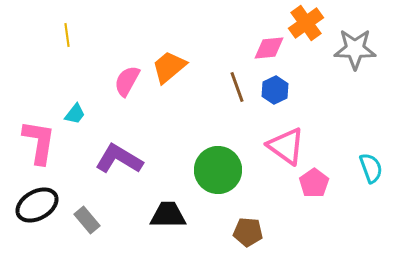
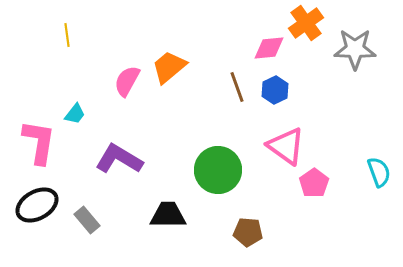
cyan semicircle: moved 8 px right, 4 px down
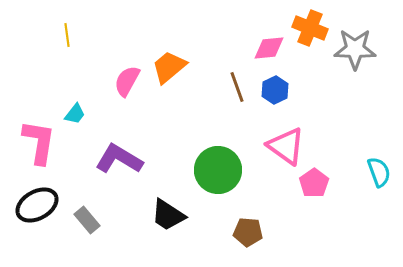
orange cross: moved 4 px right, 5 px down; rotated 32 degrees counterclockwise
black trapezoid: rotated 147 degrees counterclockwise
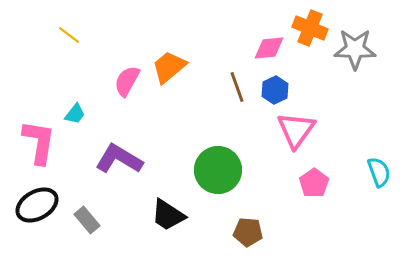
yellow line: moved 2 px right; rotated 45 degrees counterclockwise
pink triangle: moved 10 px right, 16 px up; rotated 30 degrees clockwise
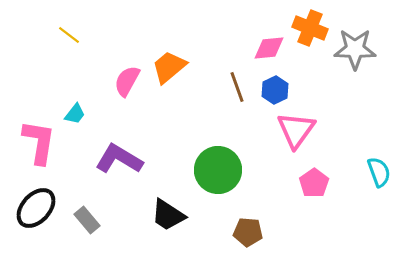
black ellipse: moved 1 px left, 3 px down; rotated 18 degrees counterclockwise
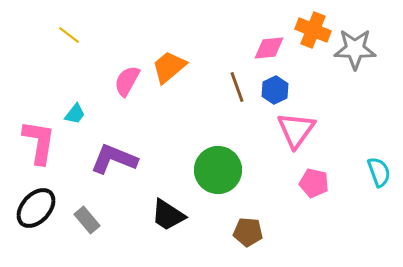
orange cross: moved 3 px right, 2 px down
purple L-shape: moved 5 px left; rotated 9 degrees counterclockwise
pink pentagon: rotated 24 degrees counterclockwise
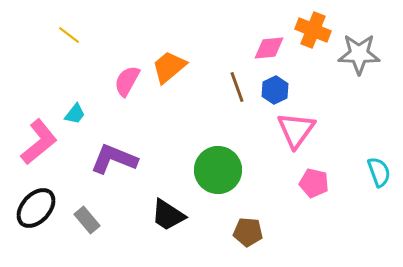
gray star: moved 4 px right, 5 px down
pink L-shape: rotated 42 degrees clockwise
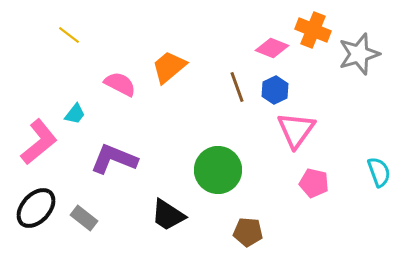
pink diamond: moved 3 px right; rotated 28 degrees clockwise
gray star: rotated 18 degrees counterclockwise
pink semicircle: moved 7 px left, 3 px down; rotated 88 degrees clockwise
gray rectangle: moved 3 px left, 2 px up; rotated 12 degrees counterclockwise
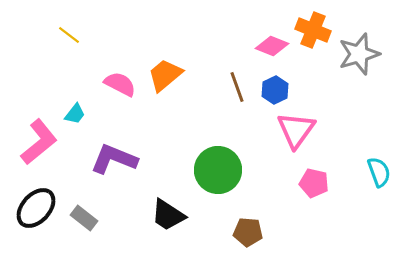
pink diamond: moved 2 px up
orange trapezoid: moved 4 px left, 8 px down
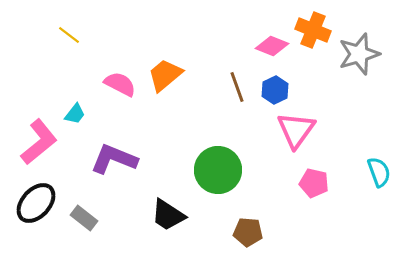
black ellipse: moved 5 px up
